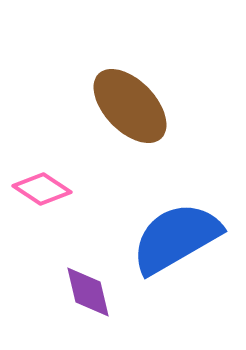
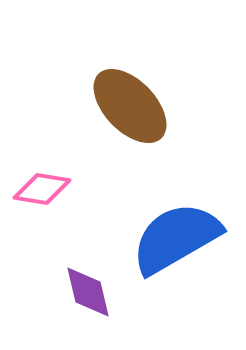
pink diamond: rotated 24 degrees counterclockwise
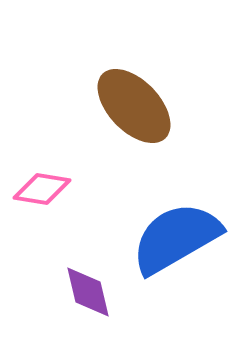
brown ellipse: moved 4 px right
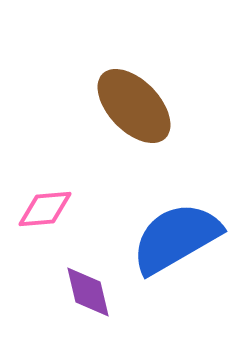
pink diamond: moved 3 px right, 20 px down; rotated 14 degrees counterclockwise
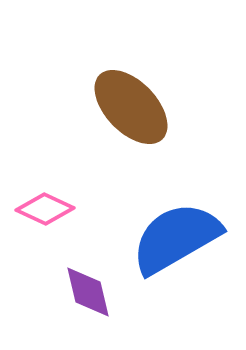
brown ellipse: moved 3 px left, 1 px down
pink diamond: rotated 30 degrees clockwise
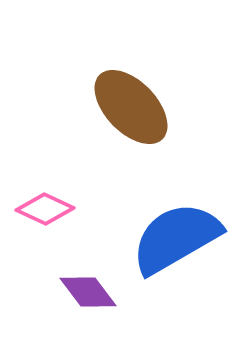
purple diamond: rotated 24 degrees counterclockwise
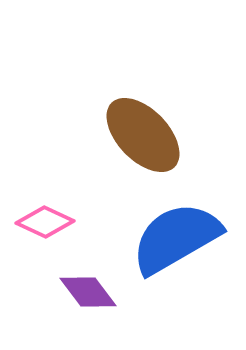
brown ellipse: moved 12 px right, 28 px down
pink diamond: moved 13 px down
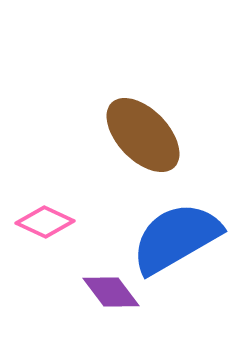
purple diamond: moved 23 px right
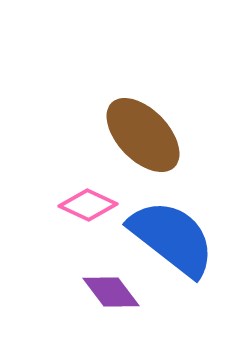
pink diamond: moved 43 px right, 17 px up
blue semicircle: moved 4 px left; rotated 68 degrees clockwise
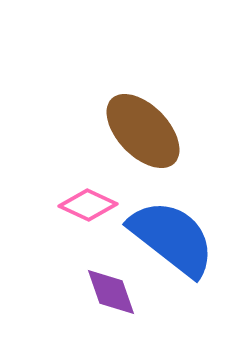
brown ellipse: moved 4 px up
purple diamond: rotated 18 degrees clockwise
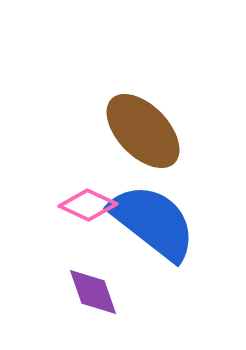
blue semicircle: moved 19 px left, 16 px up
purple diamond: moved 18 px left
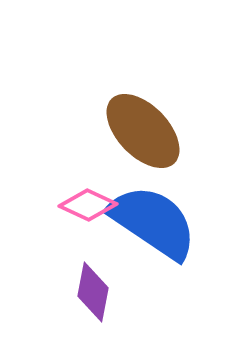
blue semicircle: rotated 4 degrees counterclockwise
purple diamond: rotated 30 degrees clockwise
